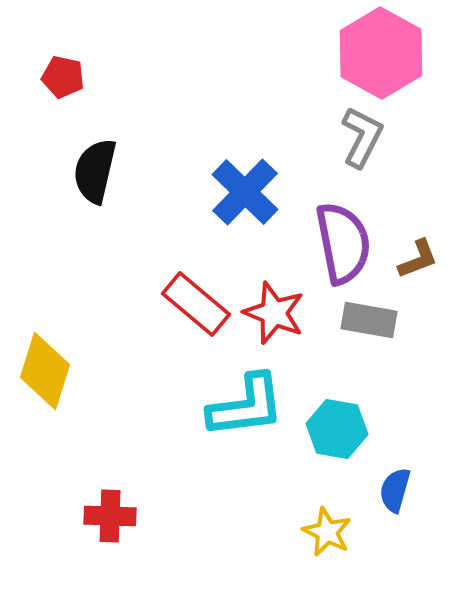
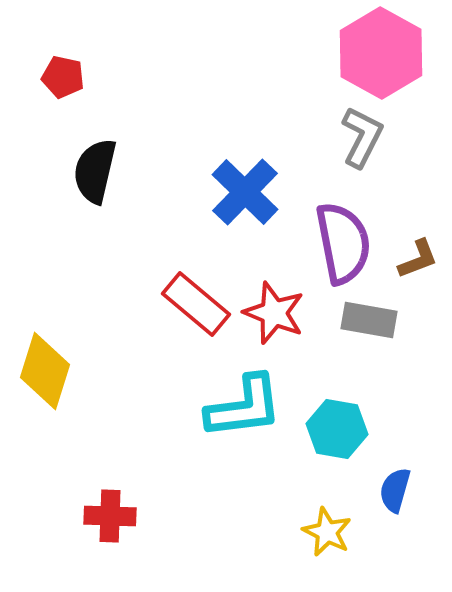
cyan L-shape: moved 2 px left, 1 px down
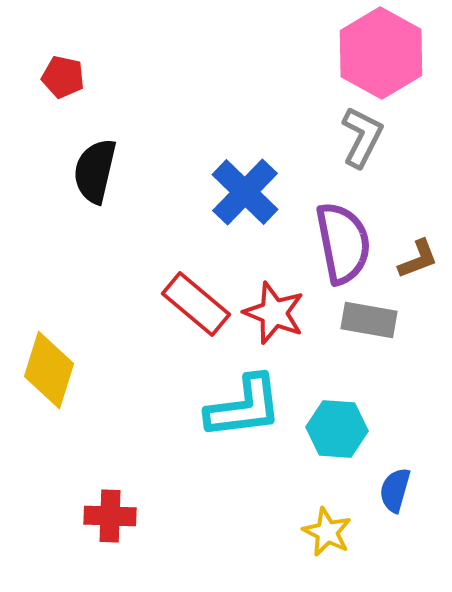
yellow diamond: moved 4 px right, 1 px up
cyan hexagon: rotated 6 degrees counterclockwise
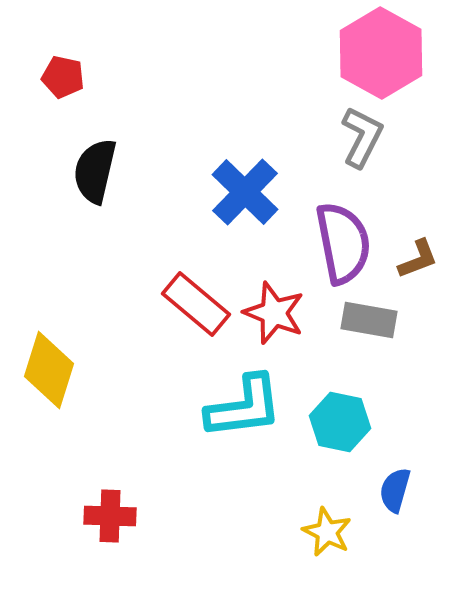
cyan hexagon: moved 3 px right, 7 px up; rotated 8 degrees clockwise
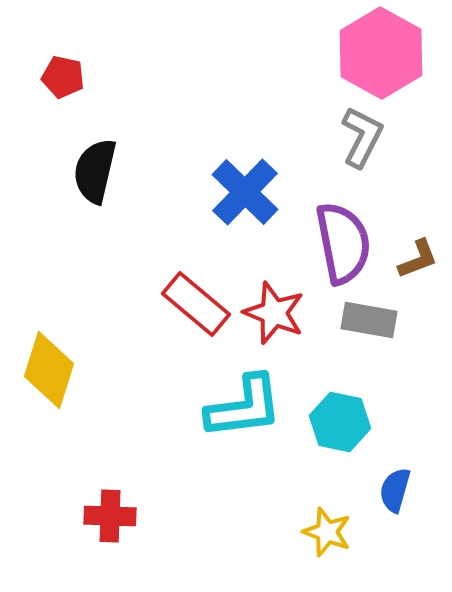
yellow star: rotated 6 degrees counterclockwise
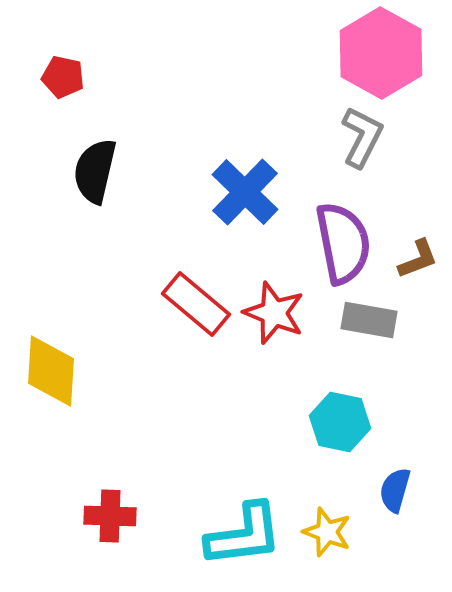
yellow diamond: moved 2 px right, 1 px down; rotated 14 degrees counterclockwise
cyan L-shape: moved 128 px down
